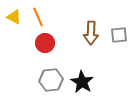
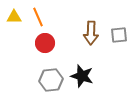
yellow triangle: rotated 28 degrees counterclockwise
black star: moved 6 px up; rotated 15 degrees counterclockwise
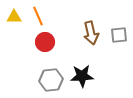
orange line: moved 1 px up
brown arrow: rotated 15 degrees counterclockwise
red circle: moved 1 px up
black star: rotated 20 degrees counterclockwise
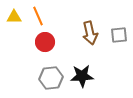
brown arrow: moved 1 px left
gray hexagon: moved 2 px up
